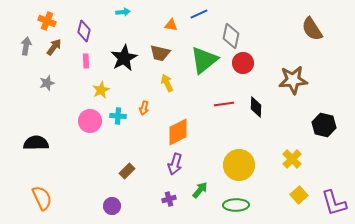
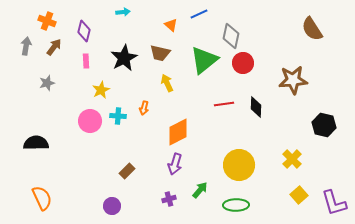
orange triangle: rotated 32 degrees clockwise
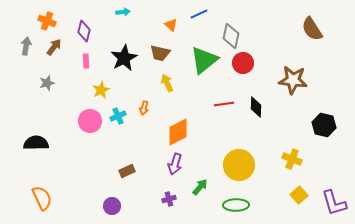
brown star: rotated 12 degrees clockwise
cyan cross: rotated 28 degrees counterclockwise
yellow cross: rotated 24 degrees counterclockwise
brown rectangle: rotated 21 degrees clockwise
green arrow: moved 3 px up
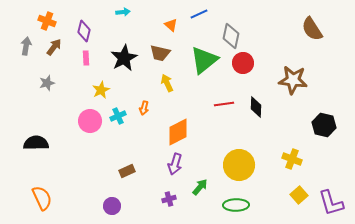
pink rectangle: moved 3 px up
purple L-shape: moved 3 px left
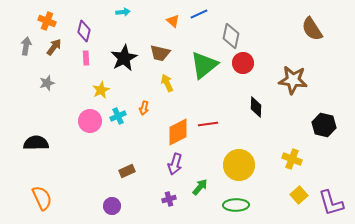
orange triangle: moved 2 px right, 4 px up
green triangle: moved 5 px down
red line: moved 16 px left, 20 px down
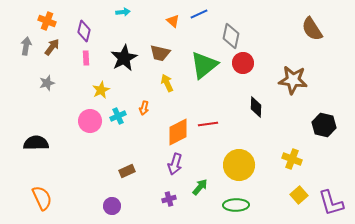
brown arrow: moved 2 px left
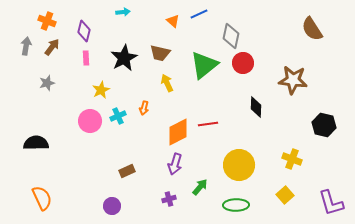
yellow square: moved 14 px left
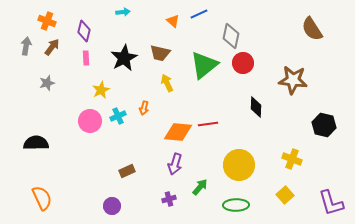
orange diamond: rotated 32 degrees clockwise
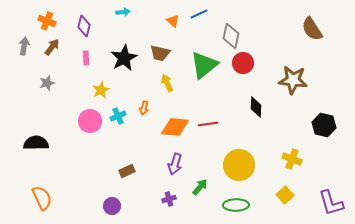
purple diamond: moved 5 px up
gray arrow: moved 2 px left
orange diamond: moved 3 px left, 5 px up
